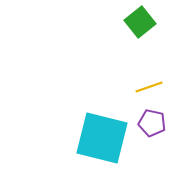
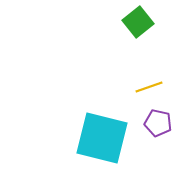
green square: moved 2 px left
purple pentagon: moved 6 px right
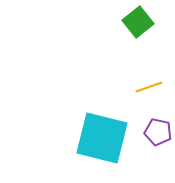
purple pentagon: moved 9 px down
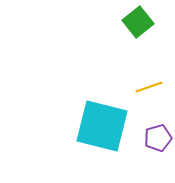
purple pentagon: moved 6 px down; rotated 28 degrees counterclockwise
cyan square: moved 12 px up
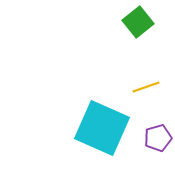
yellow line: moved 3 px left
cyan square: moved 2 px down; rotated 10 degrees clockwise
